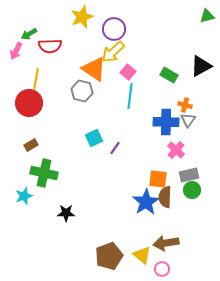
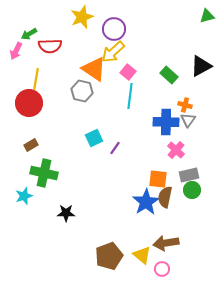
green rectangle: rotated 12 degrees clockwise
brown semicircle: rotated 10 degrees clockwise
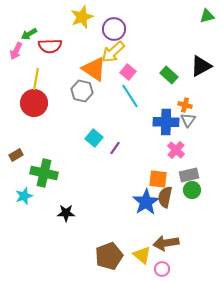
cyan line: rotated 40 degrees counterclockwise
red circle: moved 5 px right
cyan square: rotated 24 degrees counterclockwise
brown rectangle: moved 15 px left, 10 px down
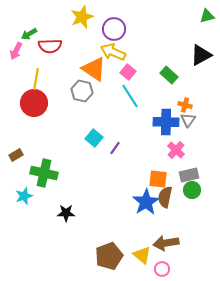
yellow arrow: rotated 65 degrees clockwise
black triangle: moved 11 px up
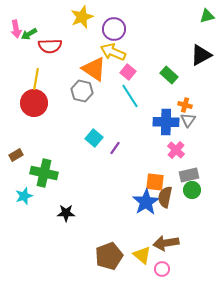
pink arrow: moved 22 px up; rotated 36 degrees counterclockwise
orange square: moved 3 px left, 3 px down
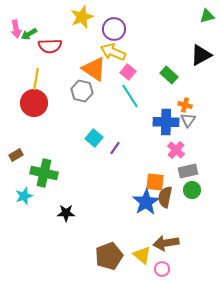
gray rectangle: moved 1 px left, 4 px up
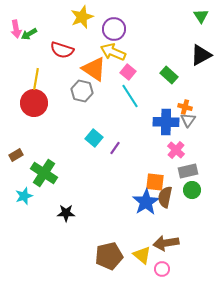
green triangle: moved 6 px left; rotated 49 degrees counterclockwise
red semicircle: moved 12 px right, 4 px down; rotated 20 degrees clockwise
orange cross: moved 2 px down
green cross: rotated 20 degrees clockwise
brown pentagon: rotated 8 degrees clockwise
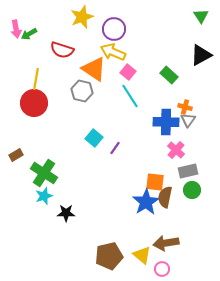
cyan star: moved 20 px right
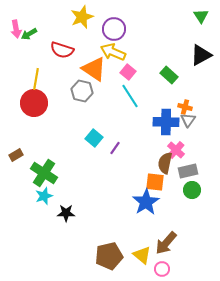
brown semicircle: moved 34 px up
brown arrow: rotated 40 degrees counterclockwise
